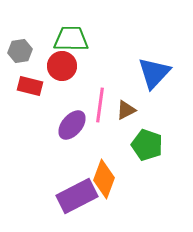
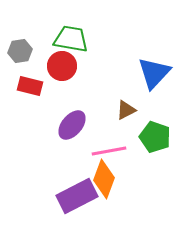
green trapezoid: rotated 9 degrees clockwise
pink line: moved 9 px right, 46 px down; rotated 72 degrees clockwise
green pentagon: moved 8 px right, 8 px up
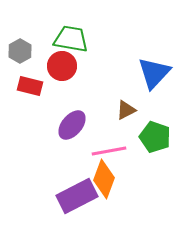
gray hexagon: rotated 20 degrees counterclockwise
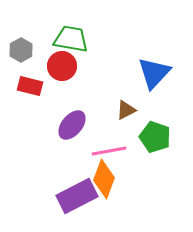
gray hexagon: moved 1 px right, 1 px up
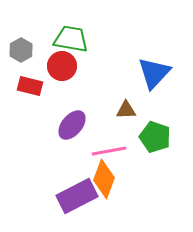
brown triangle: rotated 25 degrees clockwise
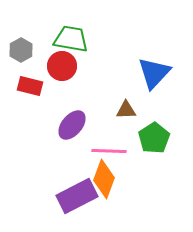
green pentagon: moved 1 px left, 1 px down; rotated 20 degrees clockwise
pink line: rotated 12 degrees clockwise
